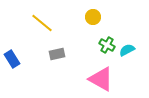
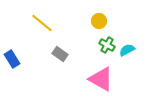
yellow circle: moved 6 px right, 4 px down
gray rectangle: moved 3 px right; rotated 49 degrees clockwise
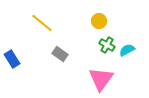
pink triangle: rotated 36 degrees clockwise
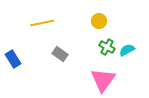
yellow line: rotated 50 degrees counterclockwise
green cross: moved 2 px down
blue rectangle: moved 1 px right
pink triangle: moved 2 px right, 1 px down
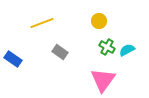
yellow line: rotated 10 degrees counterclockwise
gray rectangle: moved 2 px up
blue rectangle: rotated 24 degrees counterclockwise
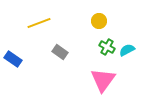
yellow line: moved 3 px left
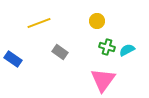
yellow circle: moved 2 px left
green cross: rotated 14 degrees counterclockwise
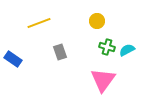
gray rectangle: rotated 35 degrees clockwise
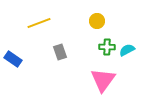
green cross: rotated 14 degrees counterclockwise
